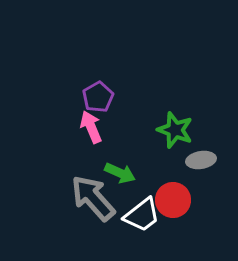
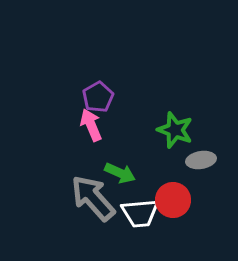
pink arrow: moved 2 px up
white trapezoid: moved 2 px left, 2 px up; rotated 33 degrees clockwise
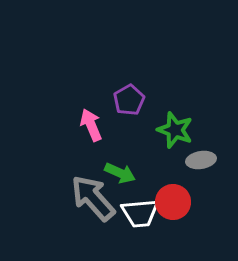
purple pentagon: moved 31 px right, 3 px down
red circle: moved 2 px down
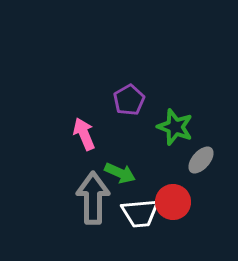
pink arrow: moved 7 px left, 9 px down
green star: moved 3 px up
gray ellipse: rotated 40 degrees counterclockwise
gray arrow: rotated 42 degrees clockwise
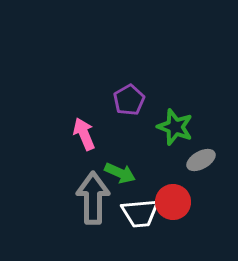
gray ellipse: rotated 20 degrees clockwise
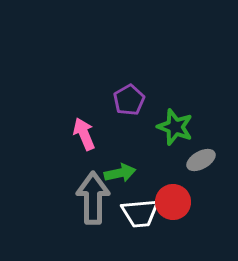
green arrow: rotated 36 degrees counterclockwise
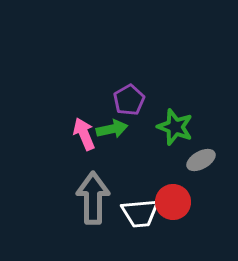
green arrow: moved 8 px left, 44 px up
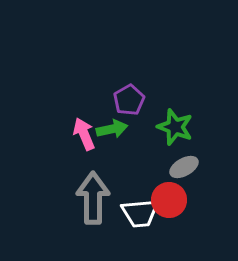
gray ellipse: moved 17 px left, 7 px down
red circle: moved 4 px left, 2 px up
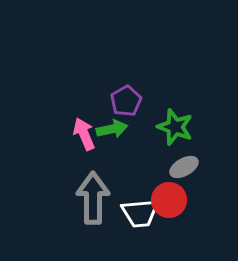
purple pentagon: moved 3 px left, 1 px down
